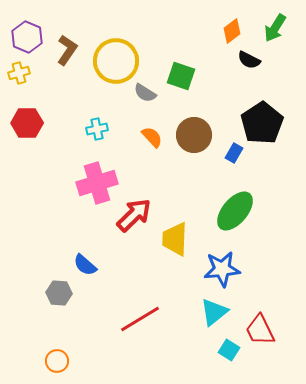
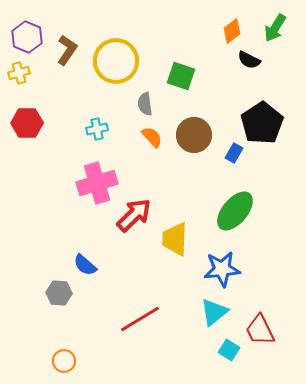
gray semicircle: moved 11 px down; rotated 50 degrees clockwise
orange circle: moved 7 px right
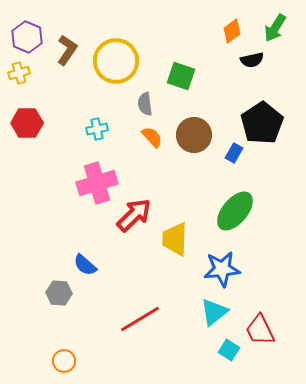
black semicircle: moved 3 px right; rotated 40 degrees counterclockwise
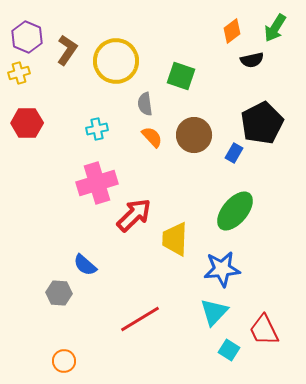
black pentagon: rotated 6 degrees clockwise
cyan triangle: rotated 8 degrees counterclockwise
red trapezoid: moved 4 px right
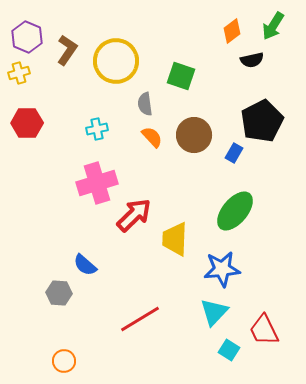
green arrow: moved 2 px left, 2 px up
black pentagon: moved 2 px up
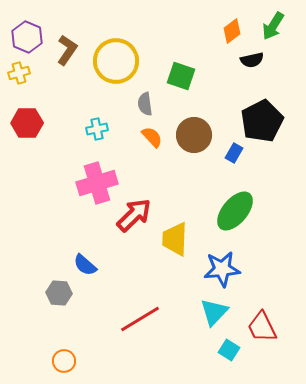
red trapezoid: moved 2 px left, 3 px up
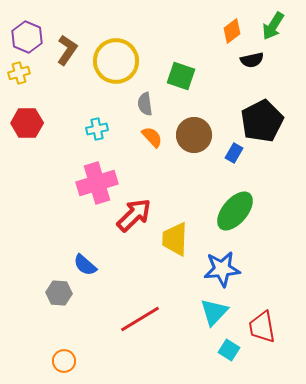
red trapezoid: rotated 16 degrees clockwise
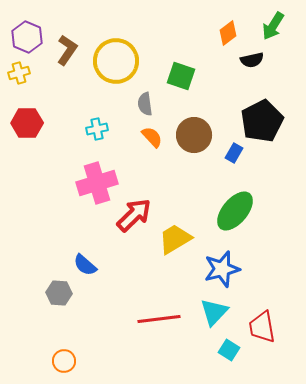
orange diamond: moved 4 px left, 2 px down
yellow trapezoid: rotated 57 degrees clockwise
blue star: rotated 9 degrees counterclockwise
red line: moved 19 px right; rotated 24 degrees clockwise
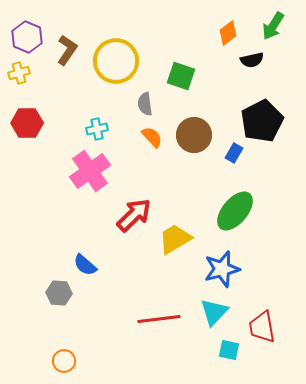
pink cross: moved 7 px left, 12 px up; rotated 18 degrees counterclockwise
cyan square: rotated 20 degrees counterclockwise
